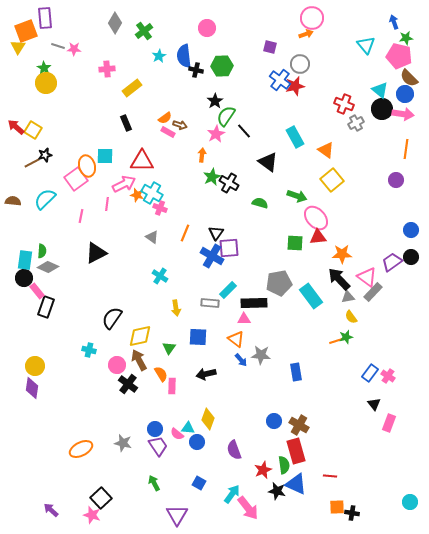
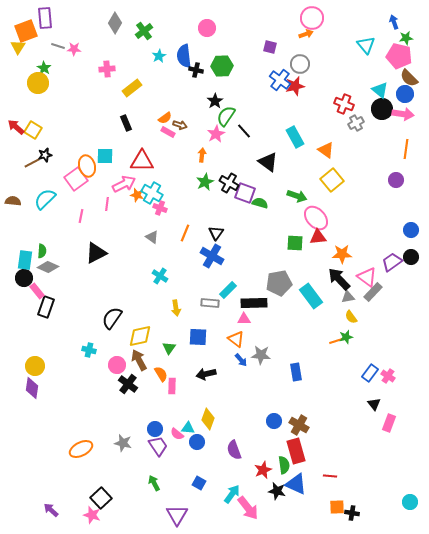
yellow circle at (46, 83): moved 8 px left
green star at (212, 177): moved 7 px left, 5 px down
purple square at (229, 248): moved 16 px right, 55 px up; rotated 25 degrees clockwise
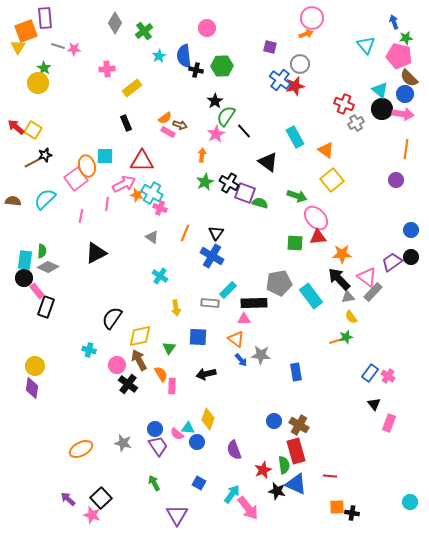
purple arrow at (51, 510): moved 17 px right, 11 px up
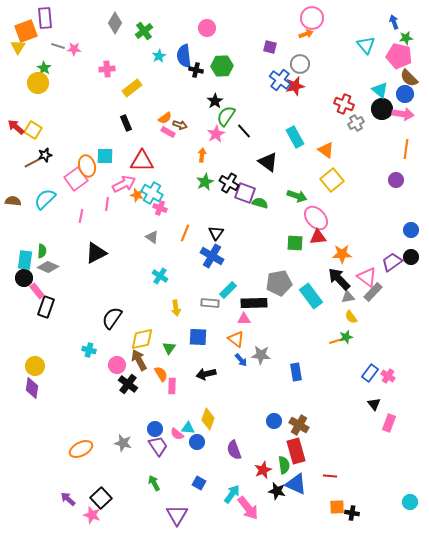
yellow diamond at (140, 336): moved 2 px right, 3 px down
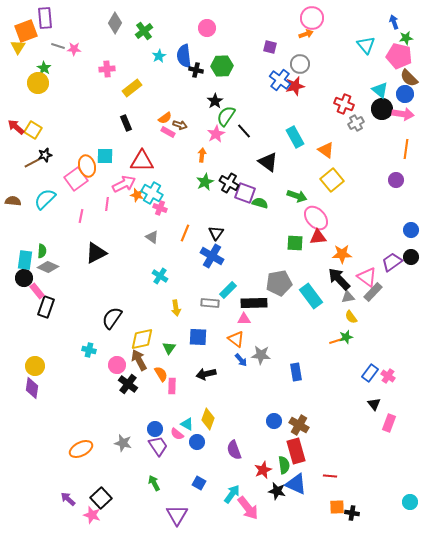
cyan triangle at (188, 428): moved 1 px left, 4 px up; rotated 24 degrees clockwise
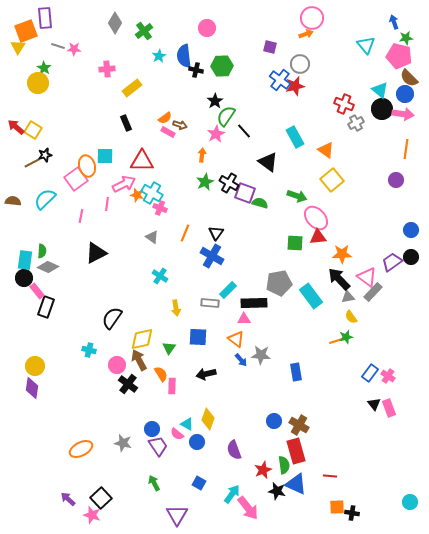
pink rectangle at (389, 423): moved 15 px up; rotated 42 degrees counterclockwise
blue circle at (155, 429): moved 3 px left
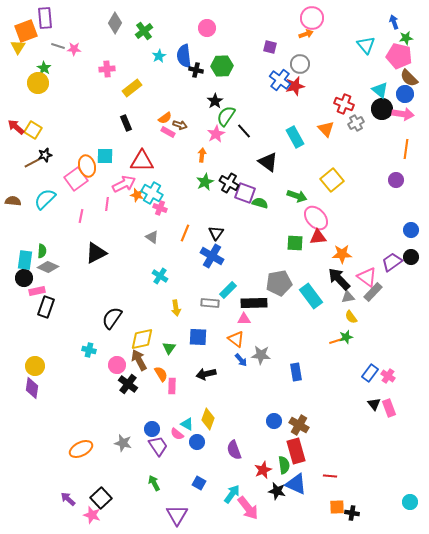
orange triangle at (326, 150): moved 21 px up; rotated 12 degrees clockwise
pink rectangle at (37, 291): rotated 63 degrees counterclockwise
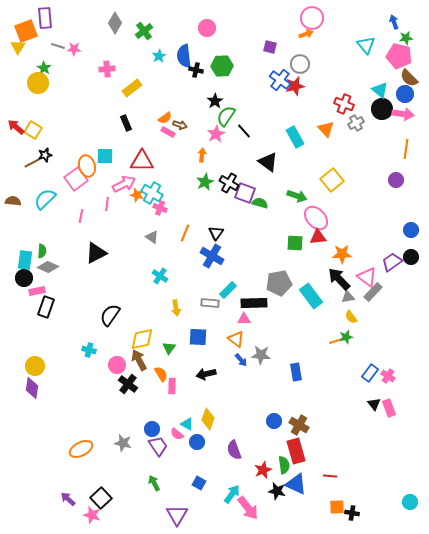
black semicircle at (112, 318): moved 2 px left, 3 px up
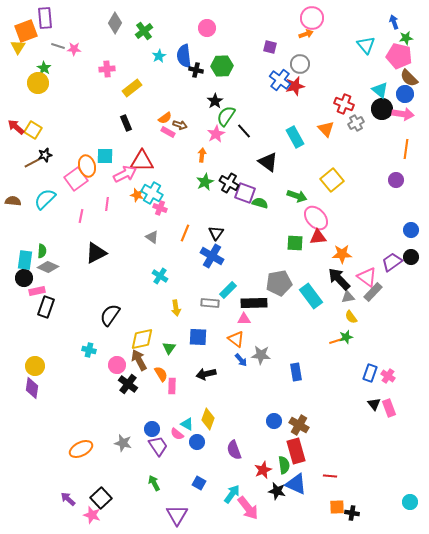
pink arrow at (124, 184): moved 1 px right, 10 px up
blue rectangle at (370, 373): rotated 18 degrees counterclockwise
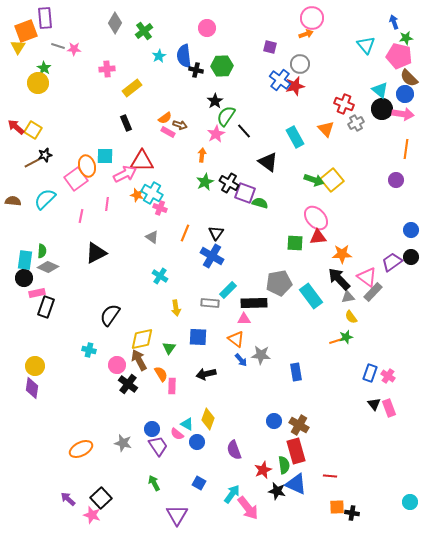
green arrow at (297, 196): moved 17 px right, 16 px up
pink rectangle at (37, 291): moved 2 px down
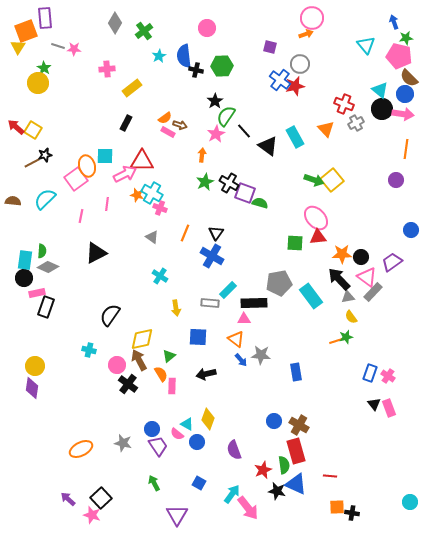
black rectangle at (126, 123): rotated 49 degrees clockwise
black triangle at (268, 162): moved 16 px up
black circle at (411, 257): moved 50 px left
green triangle at (169, 348): moved 8 px down; rotated 16 degrees clockwise
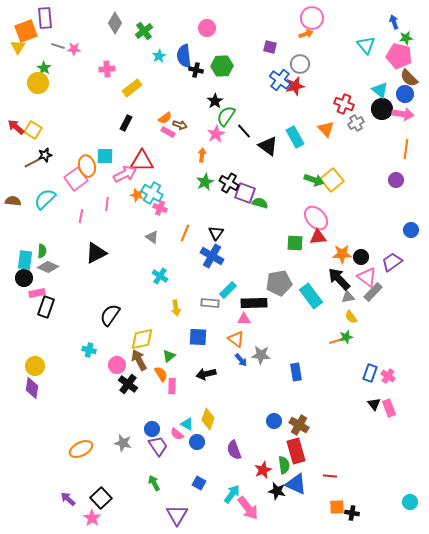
pink star at (92, 515): moved 3 px down; rotated 18 degrees clockwise
